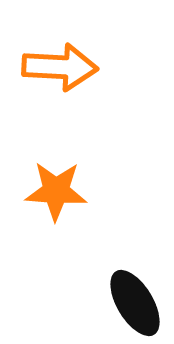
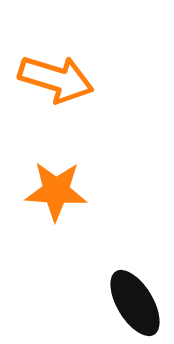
orange arrow: moved 4 px left, 12 px down; rotated 14 degrees clockwise
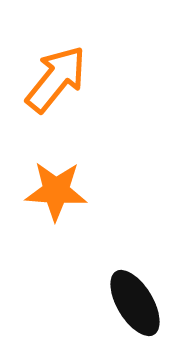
orange arrow: rotated 68 degrees counterclockwise
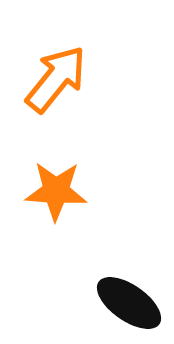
black ellipse: moved 6 px left; rotated 24 degrees counterclockwise
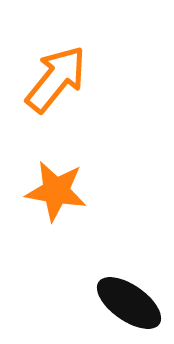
orange star: rotated 6 degrees clockwise
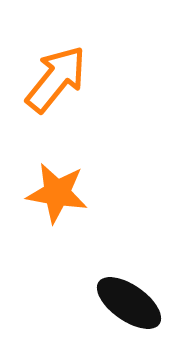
orange star: moved 1 px right, 2 px down
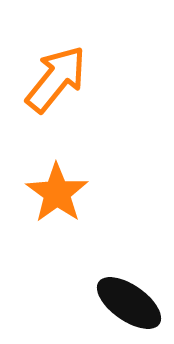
orange star: rotated 26 degrees clockwise
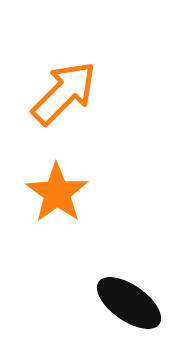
orange arrow: moved 8 px right, 14 px down; rotated 6 degrees clockwise
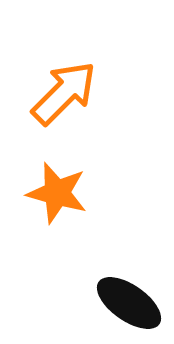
orange star: rotated 20 degrees counterclockwise
